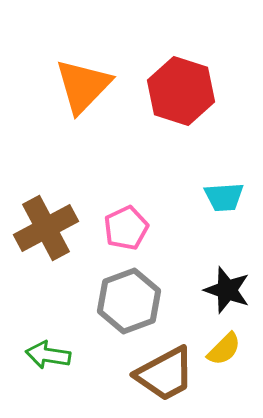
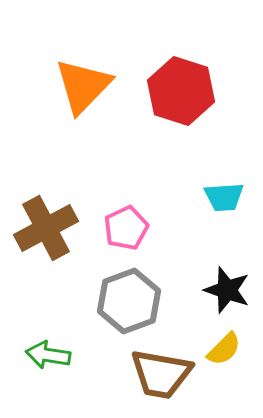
brown trapezoid: moved 4 px left; rotated 38 degrees clockwise
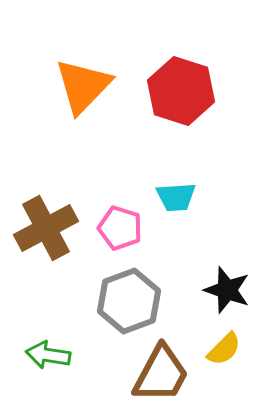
cyan trapezoid: moved 48 px left
pink pentagon: moved 6 px left; rotated 30 degrees counterclockwise
brown trapezoid: rotated 72 degrees counterclockwise
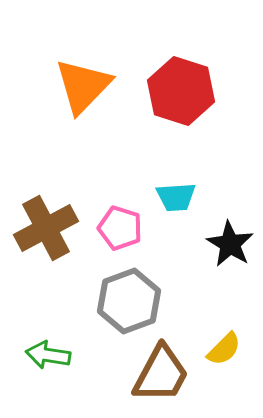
black star: moved 3 px right, 46 px up; rotated 12 degrees clockwise
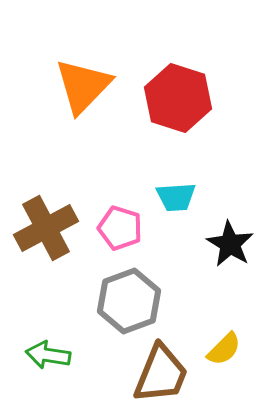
red hexagon: moved 3 px left, 7 px down
brown trapezoid: rotated 6 degrees counterclockwise
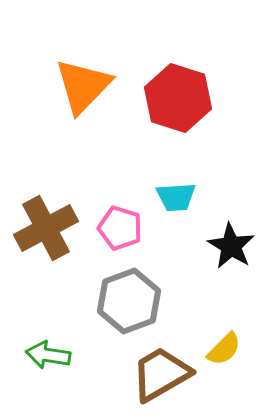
black star: moved 1 px right, 2 px down
brown trapezoid: rotated 142 degrees counterclockwise
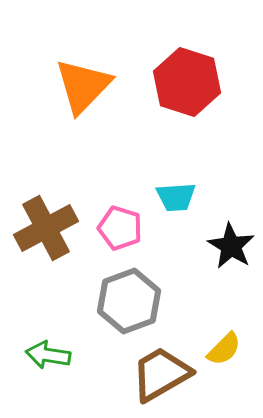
red hexagon: moved 9 px right, 16 px up
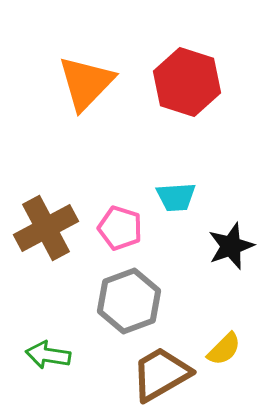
orange triangle: moved 3 px right, 3 px up
black star: rotated 21 degrees clockwise
